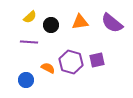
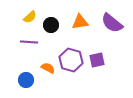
purple hexagon: moved 2 px up
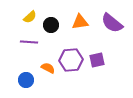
purple hexagon: rotated 20 degrees counterclockwise
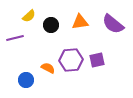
yellow semicircle: moved 1 px left, 1 px up
purple semicircle: moved 1 px right, 1 px down
purple line: moved 14 px left, 4 px up; rotated 18 degrees counterclockwise
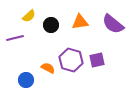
purple hexagon: rotated 20 degrees clockwise
